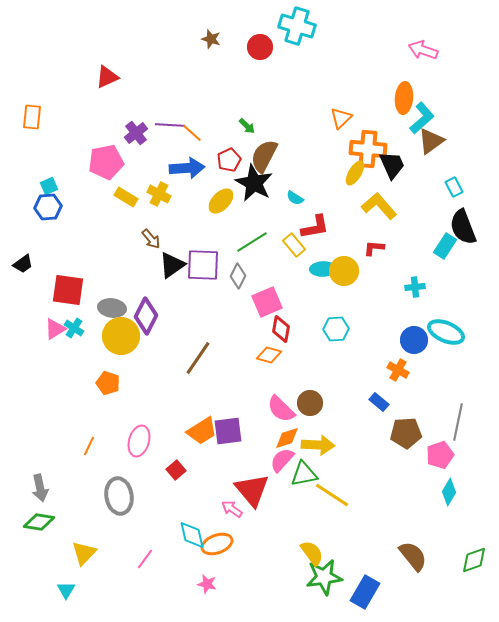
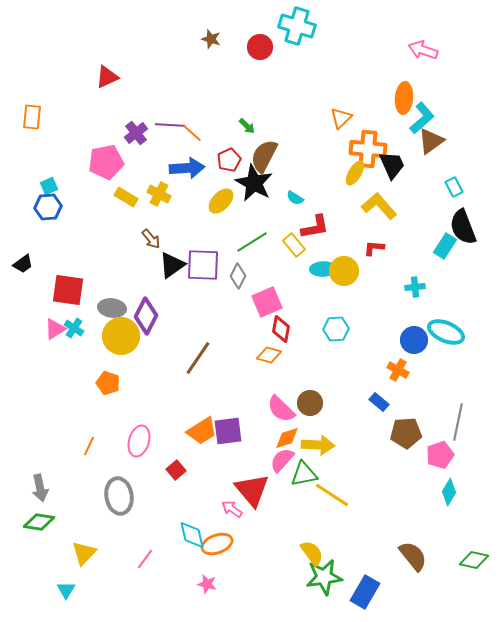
green diamond at (474, 560): rotated 32 degrees clockwise
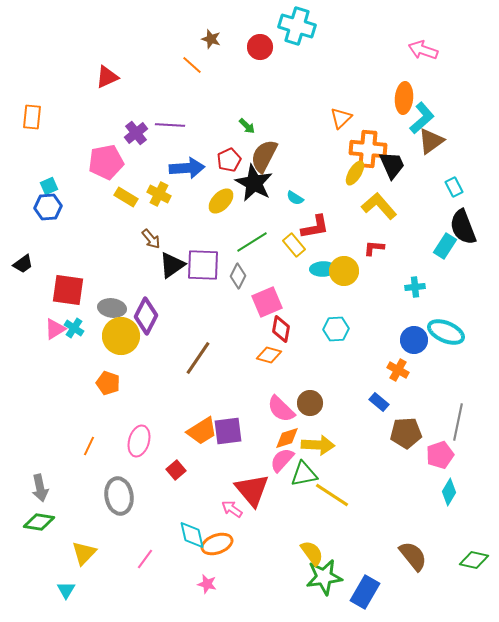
orange line at (192, 133): moved 68 px up
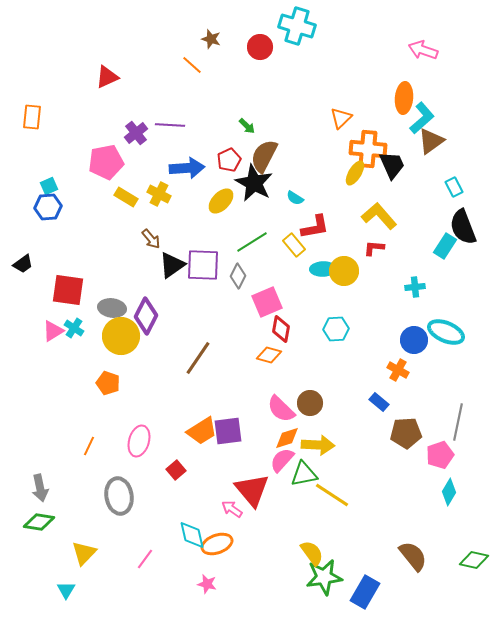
yellow L-shape at (379, 206): moved 10 px down
pink triangle at (55, 329): moved 2 px left, 2 px down
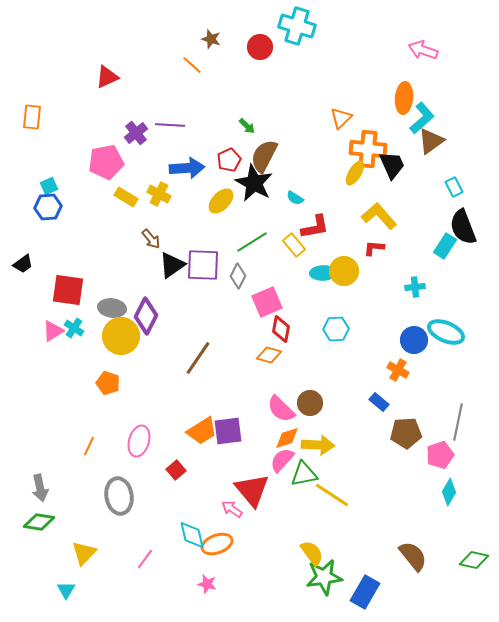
cyan ellipse at (323, 269): moved 4 px down
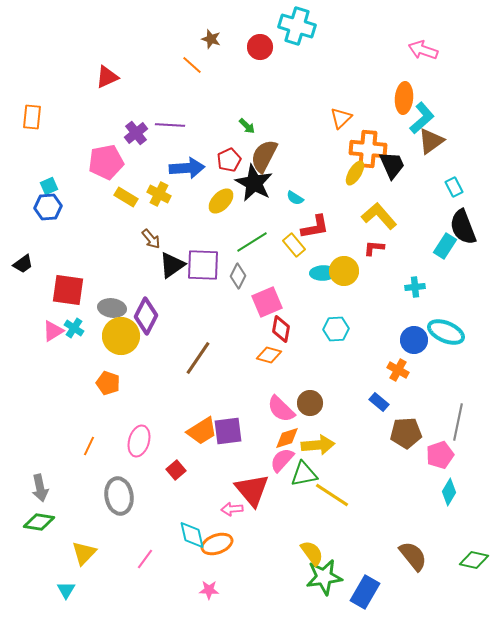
yellow arrow at (318, 445): rotated 8 degrees counterclockwise
pink arrow at (232, 509): rotated 40 degrees counterclockwise
pink star at (207, 584): moved 2 px right, 6 px down; rotated 12 degrees counterclockwise
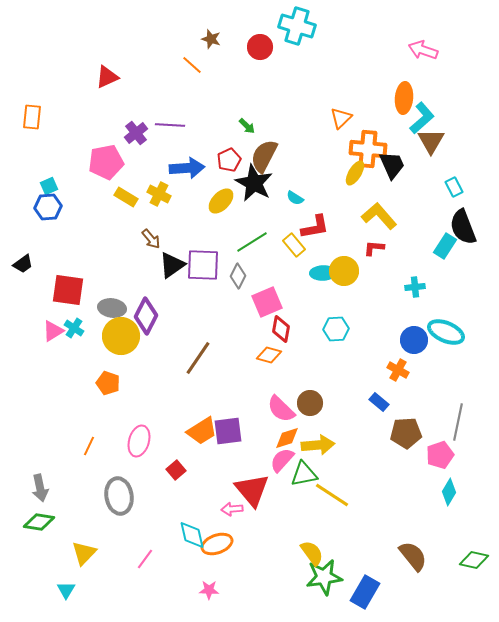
brown triangle at (431, 141): rotated 24 degrees counterclockwise
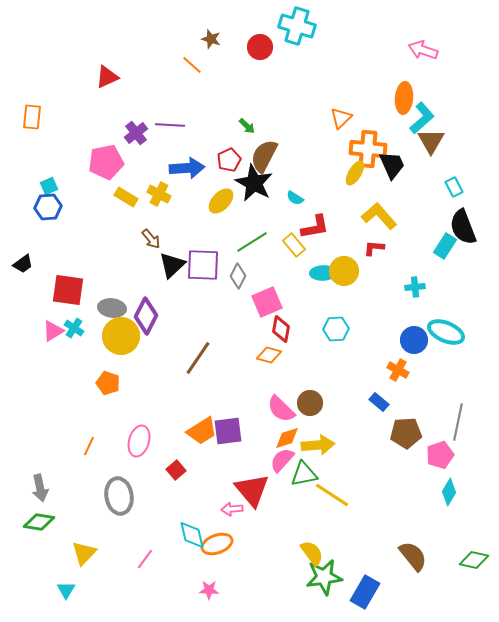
black triangle at (172, 265): rotated 8 degrees counterclockwise
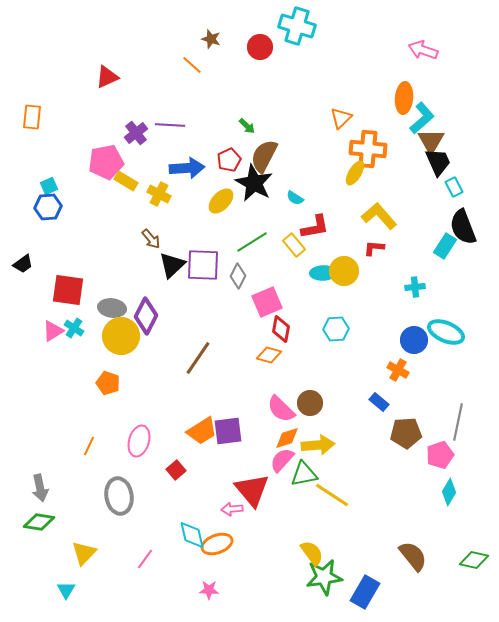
black trapezoid at (392, 165): moved 46 px right, 3 px up
yellow rectangle at (126, 197): moved 16 px up
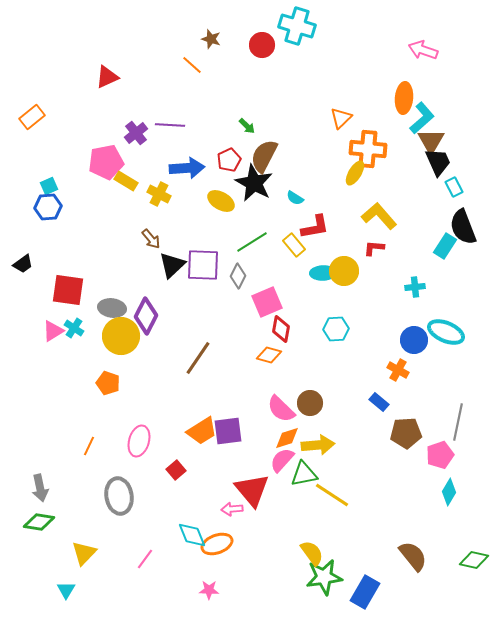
red circle at (260, 47): moved 2 px right, 2 px up
orange rectangle at (32, 117): rotated 45 degrees clockwise
yellow ellipse at (221, 201): rotated 76 degrees clockwise
cyan diamond at (192, 535): rotated 8 degrees counterclockwise
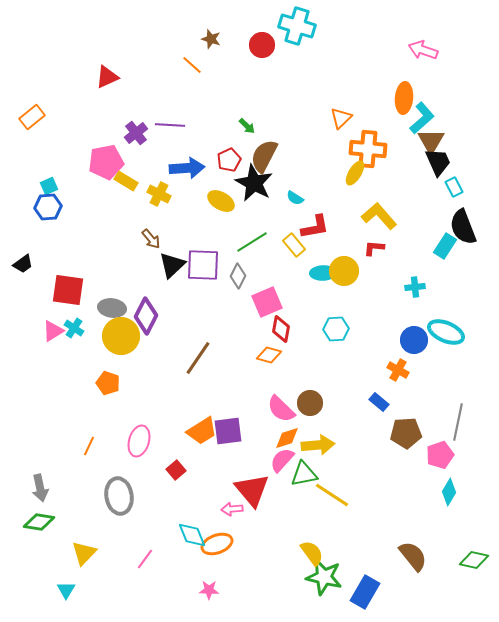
green star at (324, 577): rotated 21 degrees clockwise
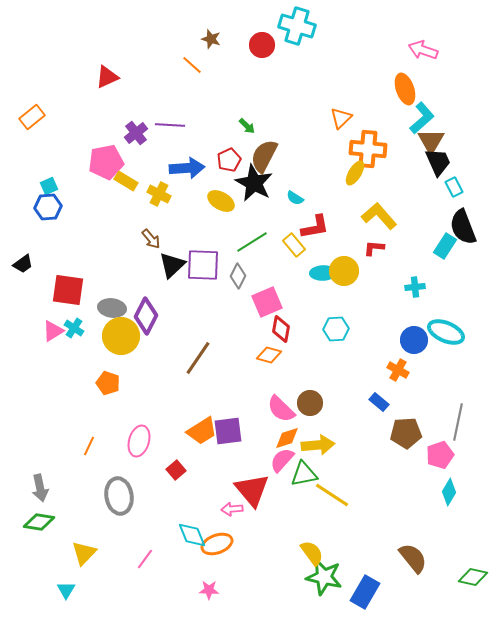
orange ellipse at (404, 98): moved 1 px right, 9 px up; rotated 24 degrees counterclockwise
brown semicircle at (413, 556): moved 2 px down
green diamond at (474, 560): moved 1 px left, 17 px down
